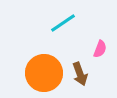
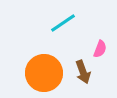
brown arrow: moved 3 px right, 2 px up
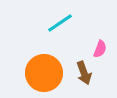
cyan line: moved 3 px left
brown arrow: moved 1 px right, 1 px down
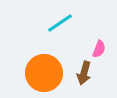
pink semicircle: moved 1 px left
brown arrow: rotated 35 degrees clockwise
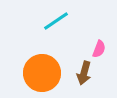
cyan line: moved 4 px left, 2 px up
orange circle: moved 2 px left
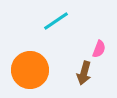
orange circle: moved 12 px left, 3 px up
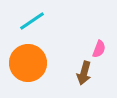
cyan line: moved 24 px left
orange circle: moved 2 px left, 7 px up
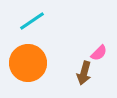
pink semicircle: moved 4 px down; rotated 24 degrees clockwise
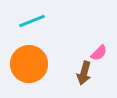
cyan line: rotated 12 degrees clockwise
orange circle: moved 1 px right, 1 px down
